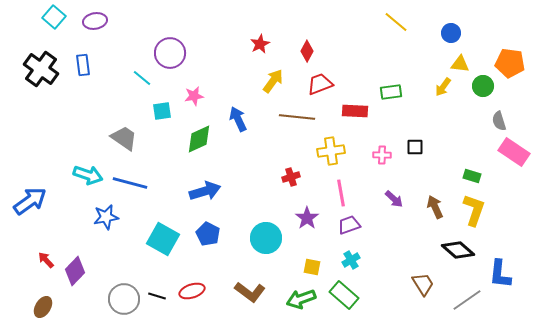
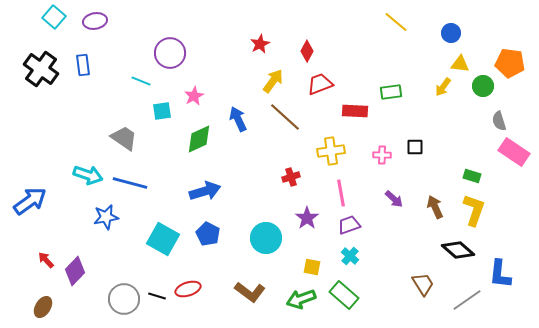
cyan line at (142, 78): moved 1 px left, 3 px down; rotated 18 degrees counterclockwise
pink star at (194, 96): rotated 18 degrees counterclockwise
brown line at (297, 117): moved 12 px left; rotated 36 degrees clockwise
cyan cross at (351, 260): moved 1 px left, 4 px up; rotated 18 degrees counterclockwise
red ellipse at (192, 291): moved 4 px left, 2 px up
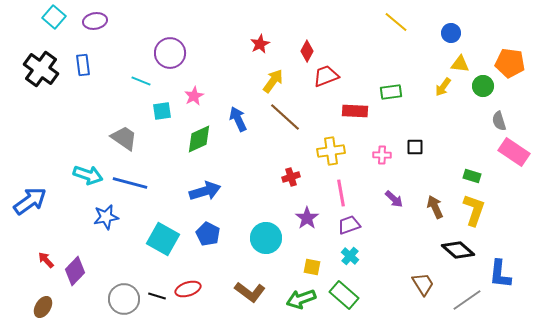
red trapezoid at (320, 84): moved 6 px right, 8 px up
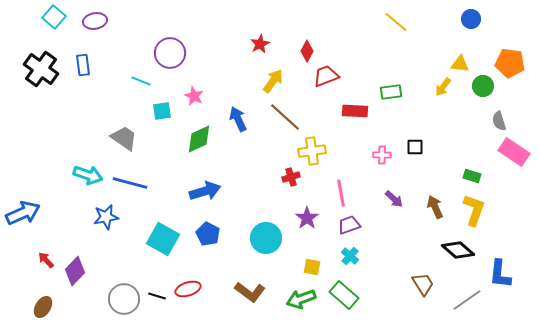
blue circle at (451, 33): moved 20 px right, 14 px up
pink star at (194, 96): rotated 18 degrees counterclockwise
yellow cross at (331, 151): moved 19 px left
blue arrow at (30, 201): moved 7 px left, 12 px down; rotated 12 degrees clockwise
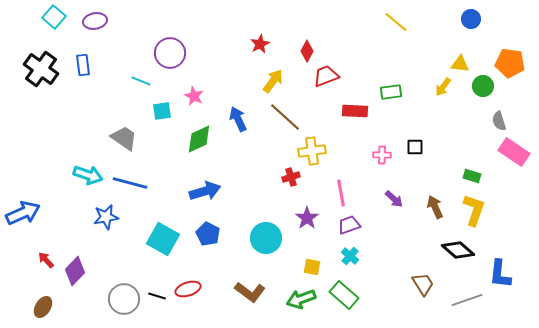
gray line at (467, 300): rotated 16 degrees clockwise
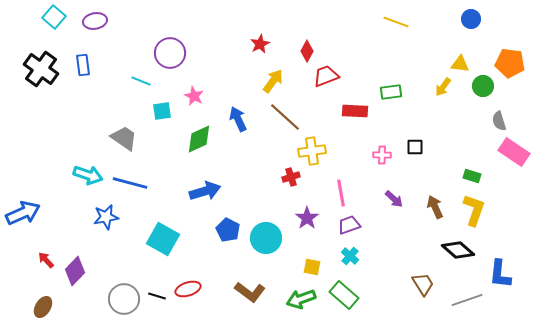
yellow line at (396, 22): rotated 20 degrees counterclockwise
blue pentagon at (208, 234): moved 20 px right, 4 px up
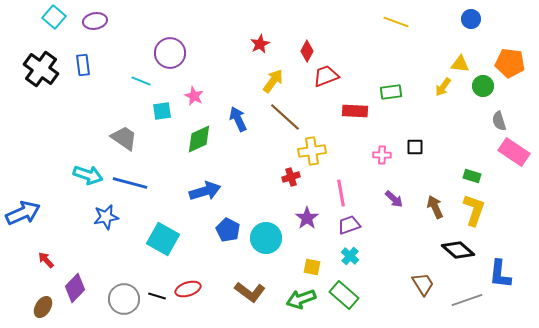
purple diamond at (75, 271): moved 17 px down
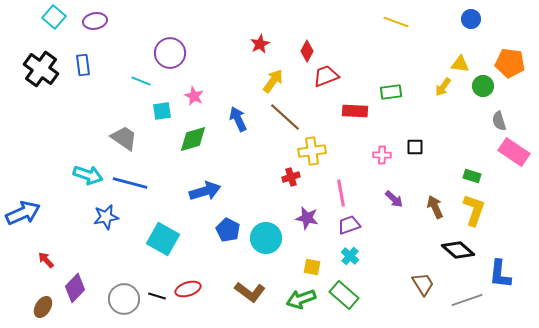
green diamond at (199, 139): moved 6 px left; rotated 8 degrees clockwise
purple star at (307, 218): rotated 25 degrees counterclockwise
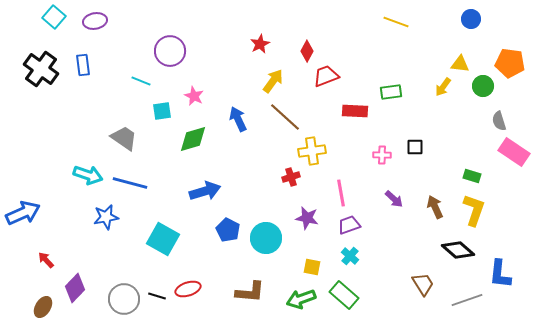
purple circle at (170, 53): moved 2 px up
brown L-shape at (250, 292): rotated 32 degrees counterclockwise
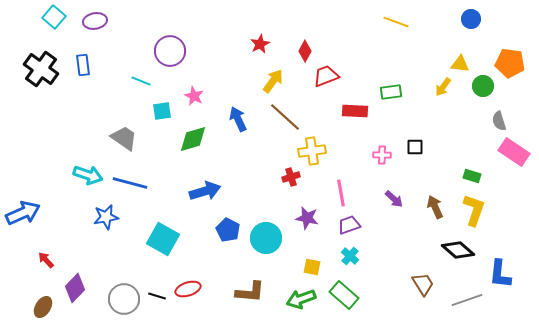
red diamond at (307, 51): moved 2 px left
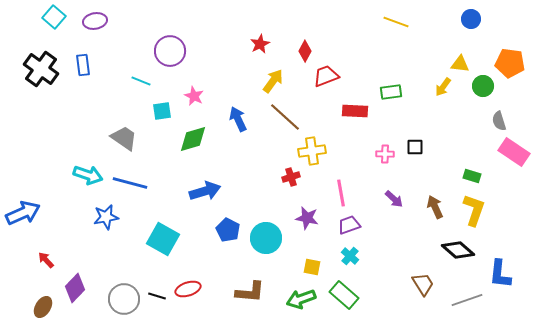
pink cross at (382, 155): moved 3 px right, 1 px up
